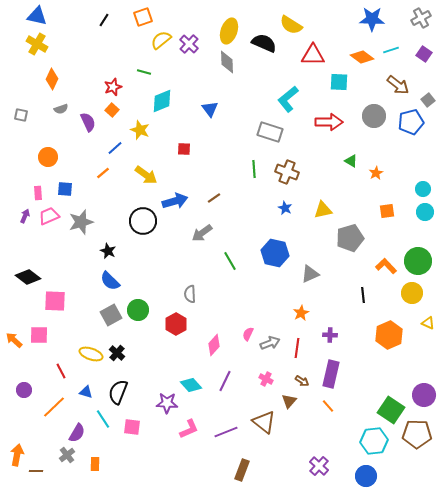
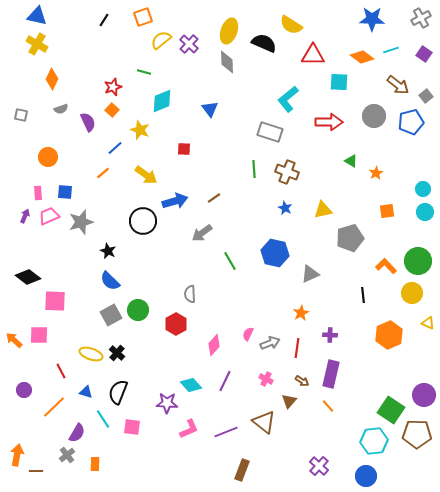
gray square at (428, 100): moved 2 px left, 4 px up
blue square at (65, 189): moved 3 px down
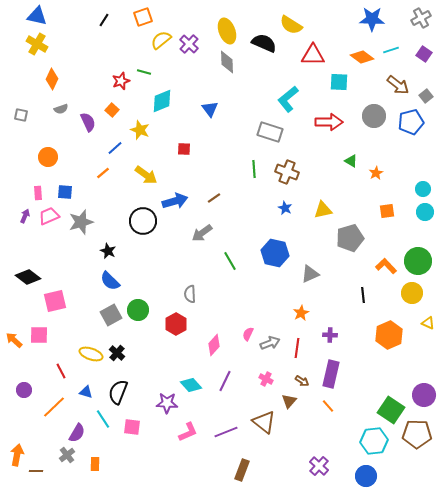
yellow ellipse at (229, 31): moved 2 px left; rotated 40 degrees counterclockwise
red star at (113, 87): moved 8 px right, 6 px up
pink square at (55, 301): rotated 15 degrees counterclockwise
pink L-shape at (189, 429): moved 1 px left, 3 px down
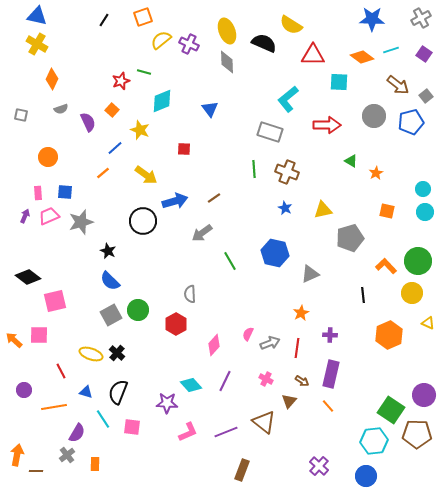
purple cross at (189, 44): rotated 18 degrees counterclockwise
red arrow at (329, 122): moved 2 px left, 3 px down
orange square at (387, 211): rotated 21 degrees clockwise
orange line at (54, 407): rotated 35 degrees clockwise
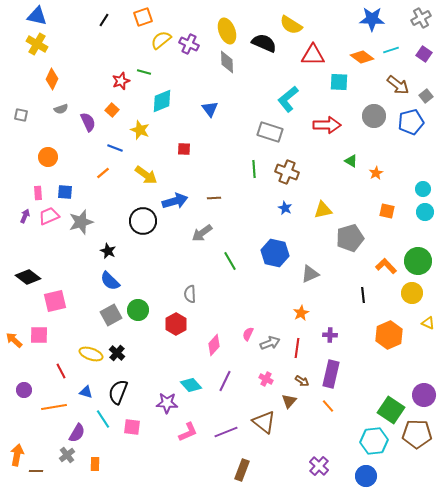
blue line at (115, 148): rotated 63 degrees clockwise
brown line at (214, 198): rotated 32 degrees clockwise
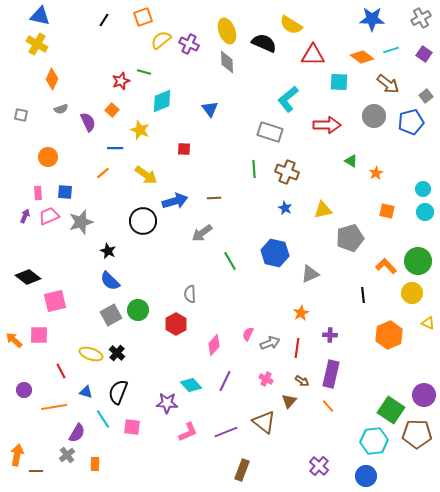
blue triangle at (37, 16): moved 3 px right
brown arrow at (398, 85): moved 10 px left, 1 px up
blue line at (115, 148): rotated 21 degrees counterclockwise
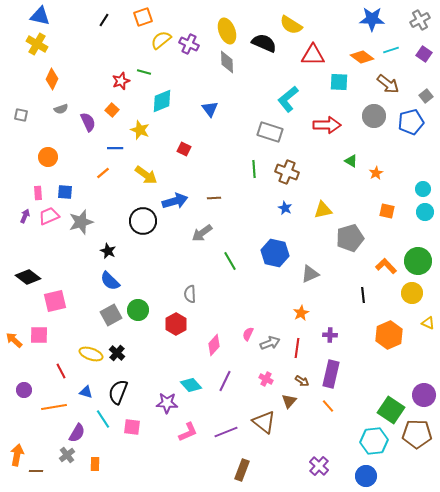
gray cross at (421, 18): moved 1 px left, 2 px down
red square at (184, 149): rotated 24 degrees clockwise
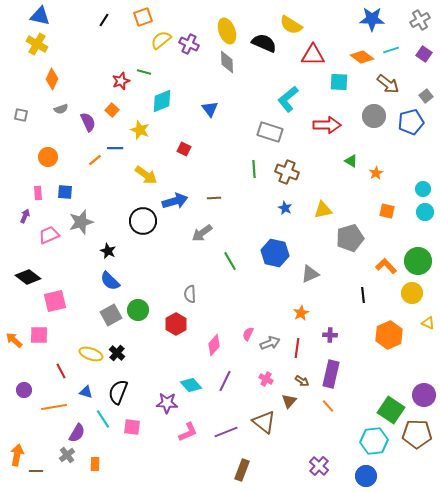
orange line at (103, 173): moved 8 px left, 13 px up
pink trapezoid at (49, 216): moved 19 px down
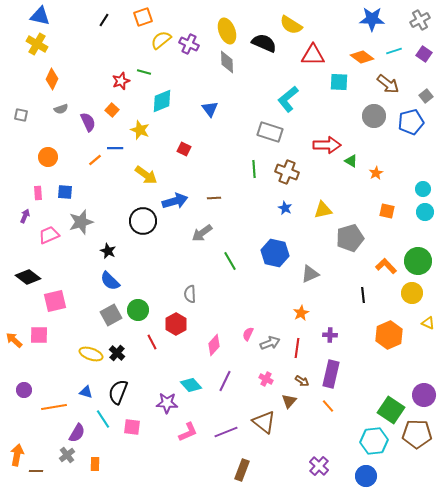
cyan line at (391, 50): moved 3 px right, 1 px down
red arrow at (327, 125): moved 20 px down
red line at (61, 371): moved 91 px right, 29 px up
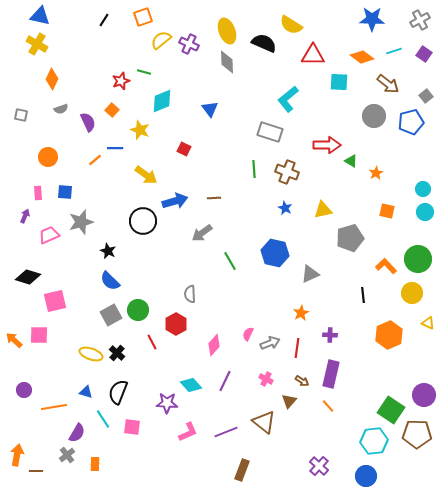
green circle at (418, 261): moved 2 px up
black diamond at (28, 277): rotated 20 degrees counterclockwise
